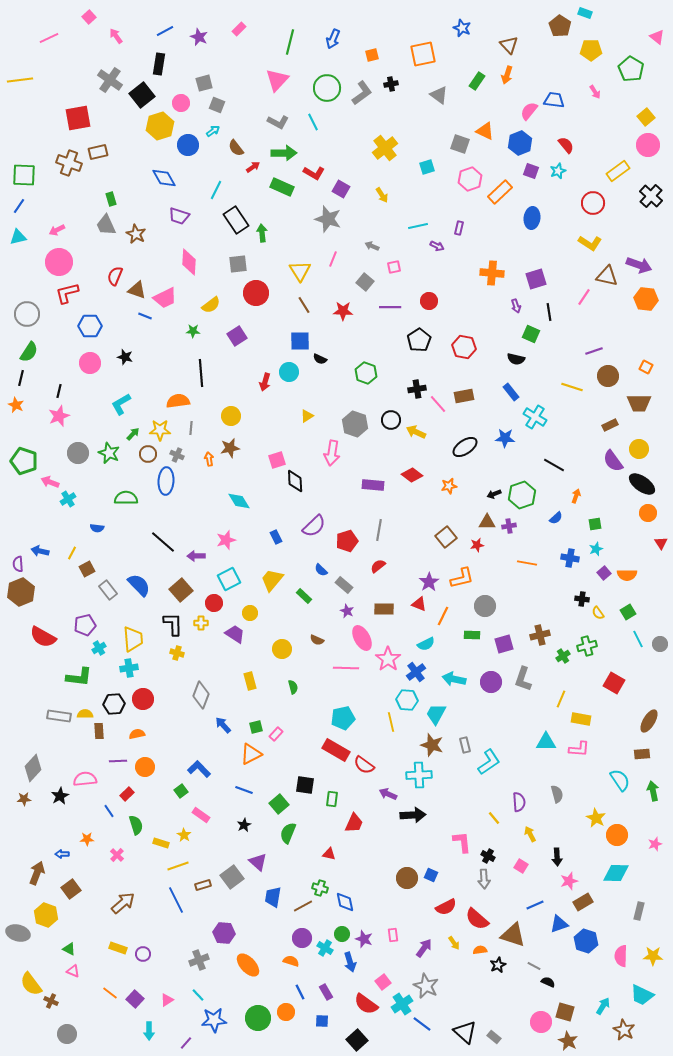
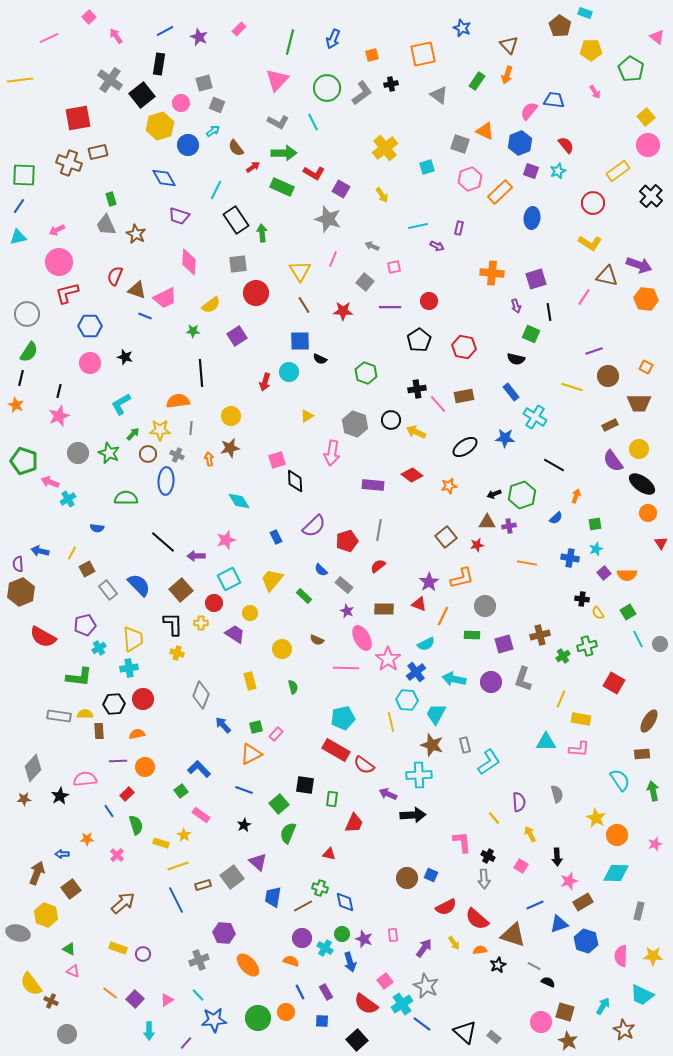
pink square at (383, 982): moved 2 px right, 1 px up
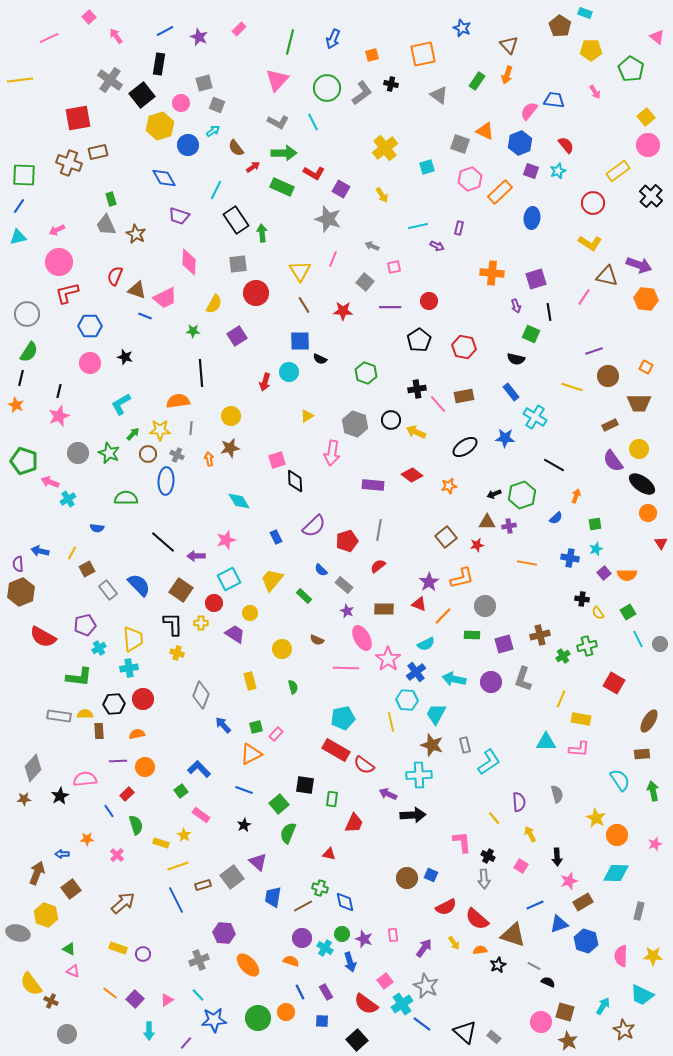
black cross at (391, 84): rotated 24 degrees clockwise
yellow semicircle at (211, 305): moved 3 px right, 1 px up; rotated 24 degrees counterclockwise
brown square at (181, 590): rotated 15 degrees counterclockwise
orange line at (443, 616): rotated 18 degrees clockwise
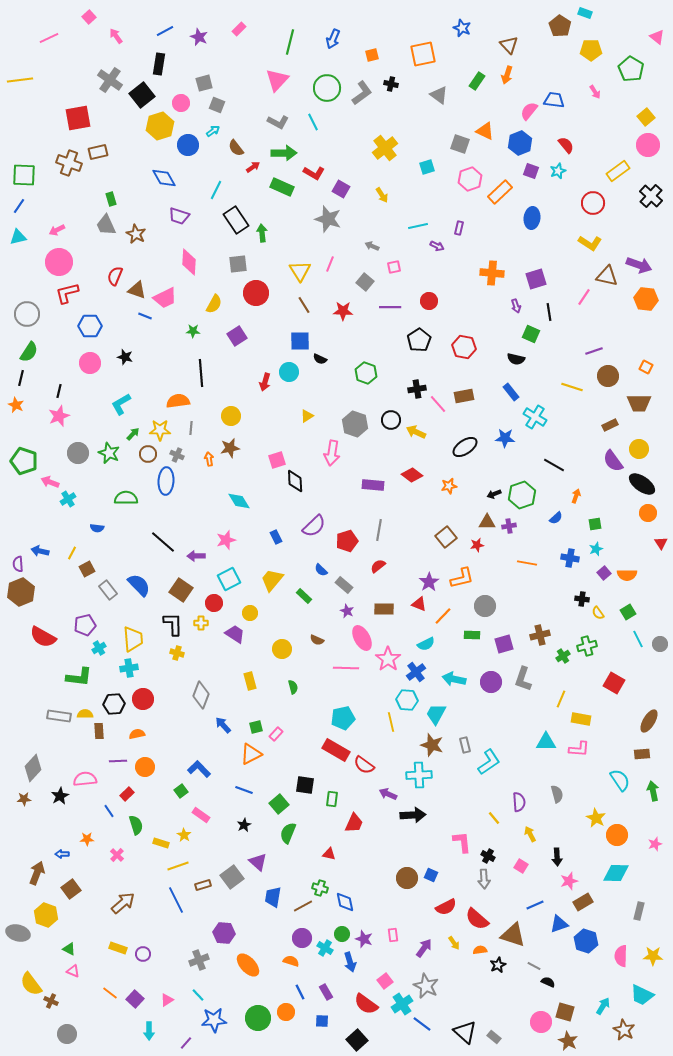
pink line at (333, 259): moved 3 px left, 5 px down
